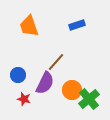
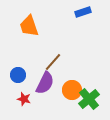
blue rectangle: moved 6 px right, 13 px up
brown line: moved 3 px left
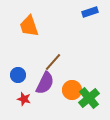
blue rectangle: moved 7 px right
green cross: moved 1 px up
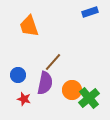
purple semicircle: rotated 15 degrees counterclockwise
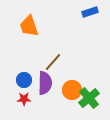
blue circle: moved 6 px right, 5 px down
purple semicircle: rotated 10 degrees counterclockwise
red star: rotated 16 degrees counterclockwise
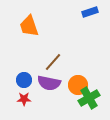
purple semicircle: moved 4 px right; rotated 100 degrees clockwise
orange circle: moved 6 px right, 5 px up
green cross: rotated 10 degrees clockwise
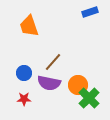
blue circle: moved 7 px up
green cross: rotated 15 degrees counterclockwise
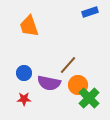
brown line: moved 15 px right, 3 px down
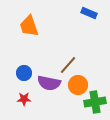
blue rectangle: moved 1 px left, 1 px down; rotated 42 degrees clockwise
green cross: moved 6 px right, 4 px down; rotated 35 degrees clockwise
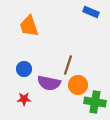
blue rectangle: moved 2 px right, 1 px up
brown line: rotated 24 degrees counterclockwise
blue circle: moved 4 px up
green cross: rotated 20 degrees clockwise
